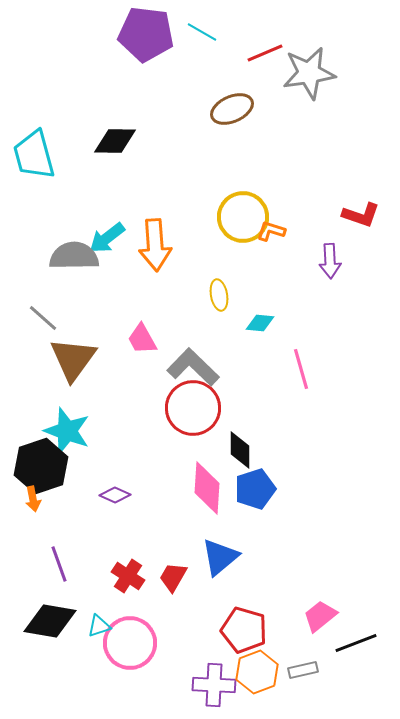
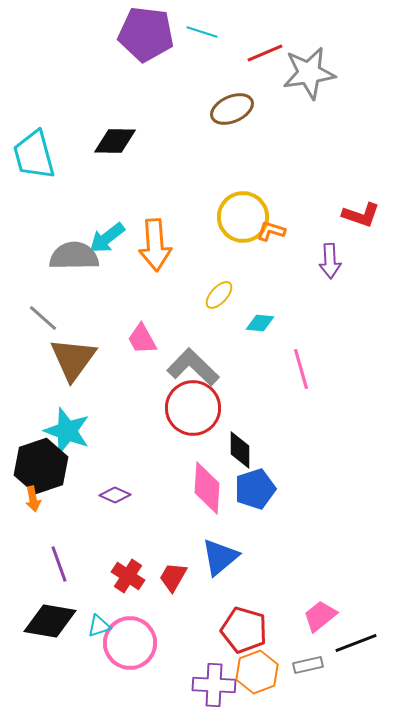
cyan line at (202, 32): rotated 12 degrees counterclockwise
yellow ellipse at (219, 295): rotated 52 degrees clockwise
gray rectangle at (303, 670): moved 5 px right, 5 px up
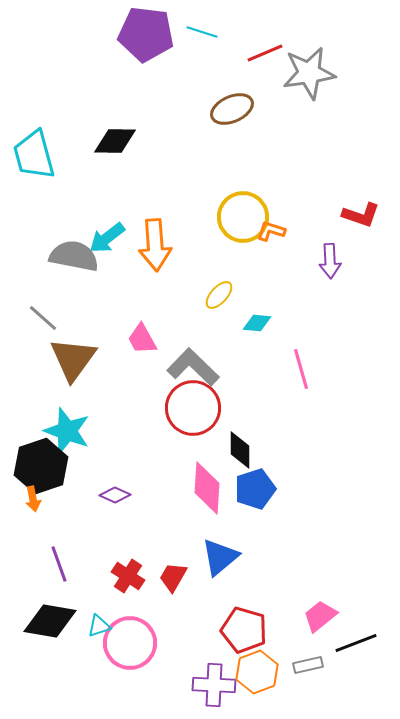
gray semicircle at (74, 256): rotated 12 degrees clockwise
cyan diamond at (260, 323): moved 3 px left
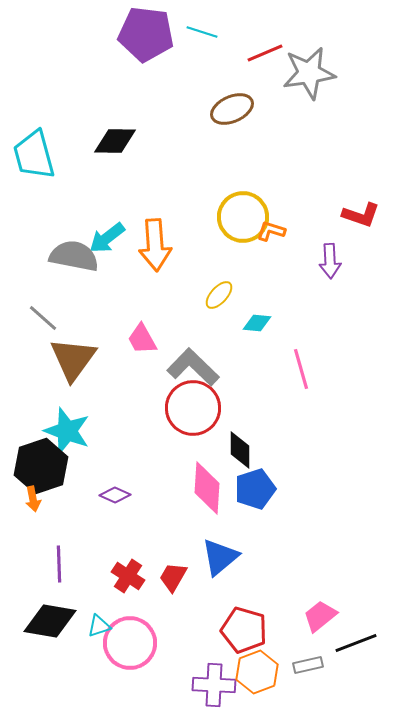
purple line at (59, 564): rotated 18 degrees clockwise
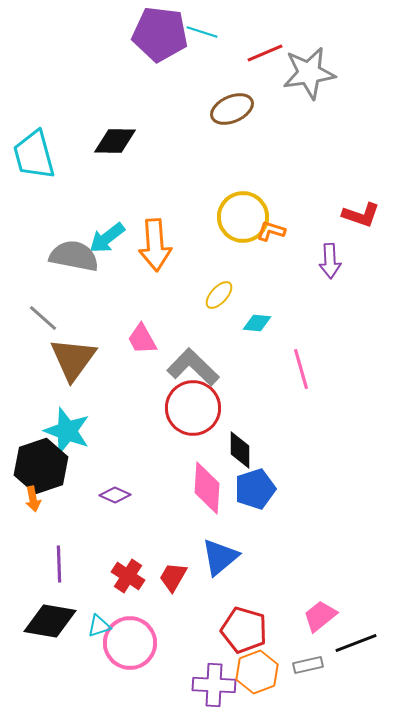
purple pentagon at (146, 34): moved 14 px right
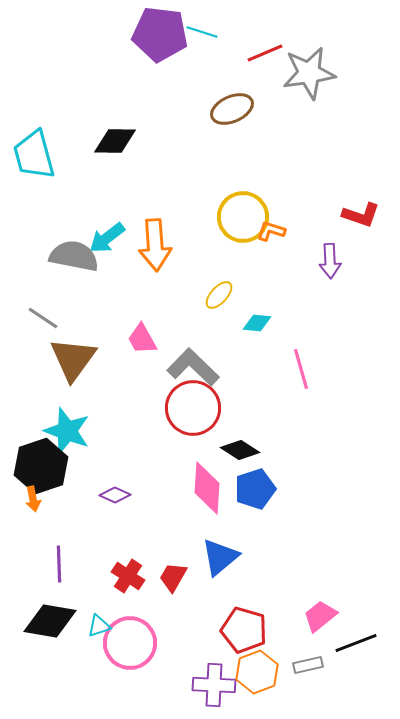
gray line at (43, 318): rotated 8 degrees counterclockwise
black diamond at (240, 450): rotated 57 degrees counterclockwise
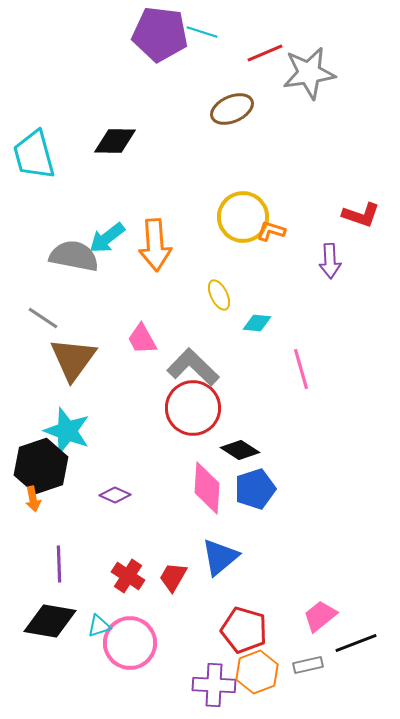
yellow ellipse at (219, 295): rotated 68 degrees counterclockwise
